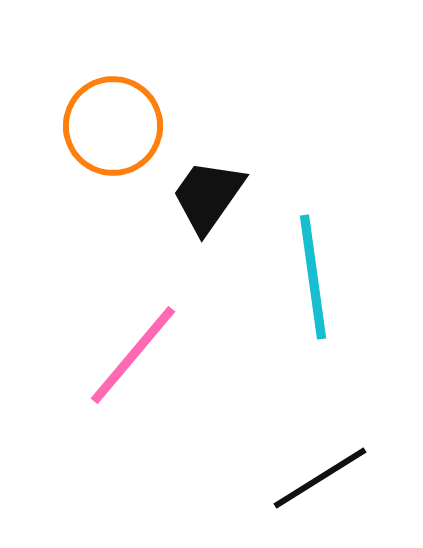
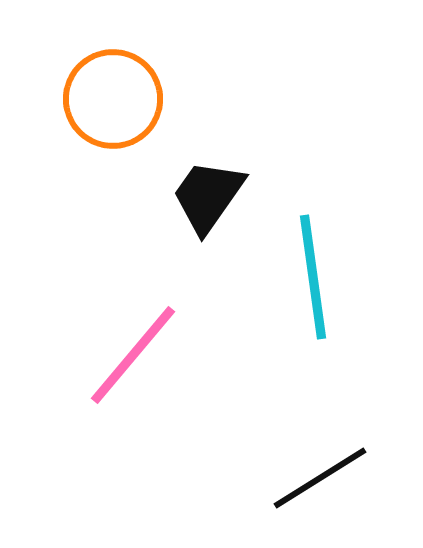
orange circle: moved 27 px up
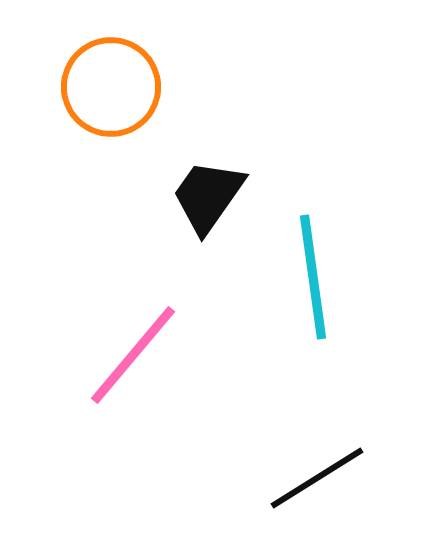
orange circle: moved 2 px left, 12 px up
black line: moved 3 px left
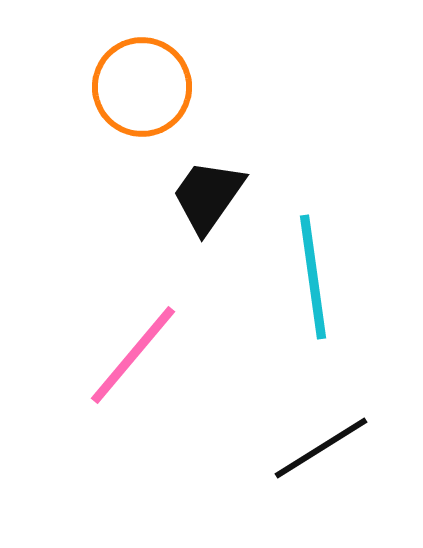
orange circle: moved 31 px right
black line: moved 4 px right, 30 px up
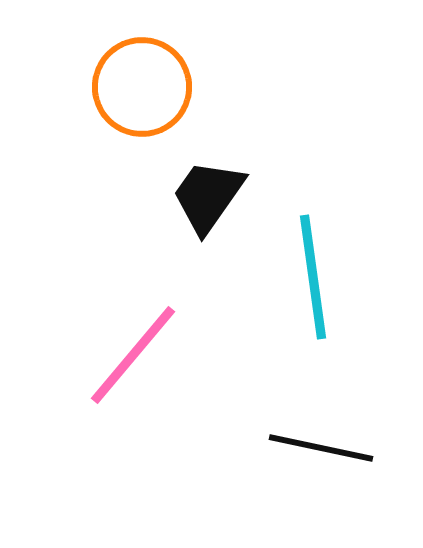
black line: rotated 44 degrees clockwise
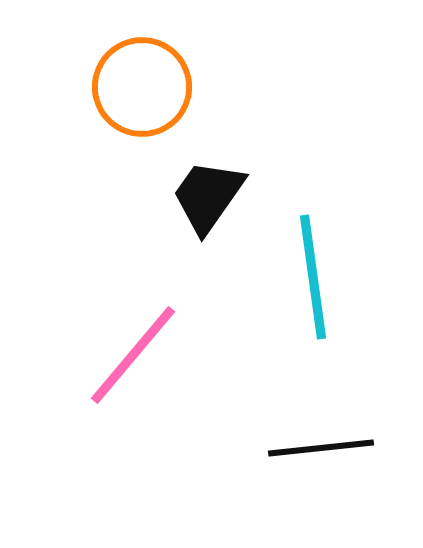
black line: rotated 18 degrees counterclockwise
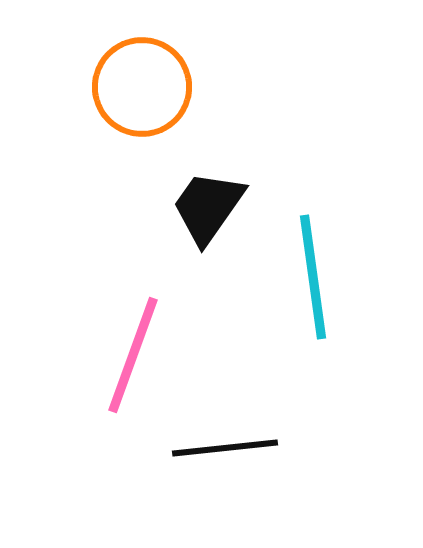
black trapezoid: moved 11 px down
pink line: rotated 20 degrees counterclockwise
black line: moved 96 px left
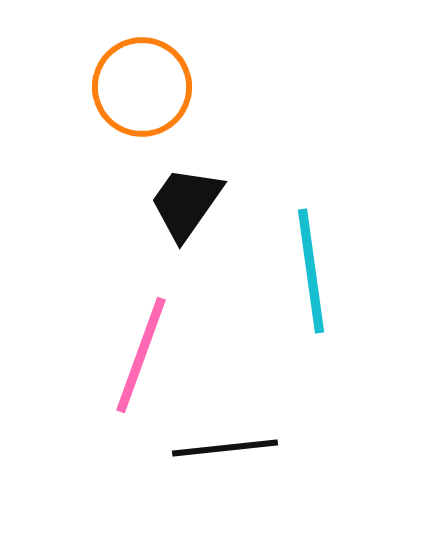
black trapezoid: moved 22 px left, 4 px up
cyan line: moved 2 px left, 6 px up
pink line: moved 8 px right
